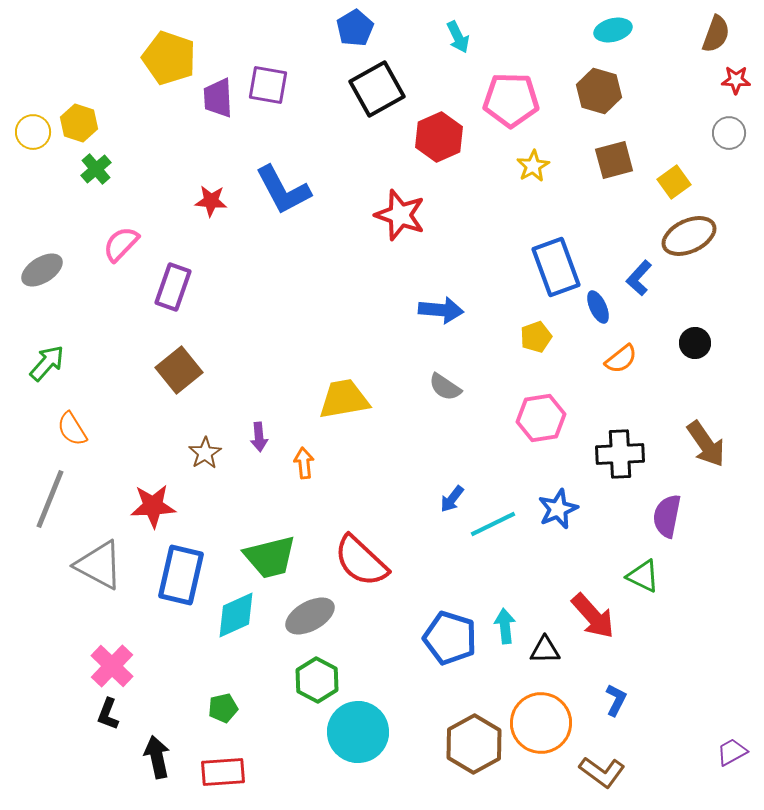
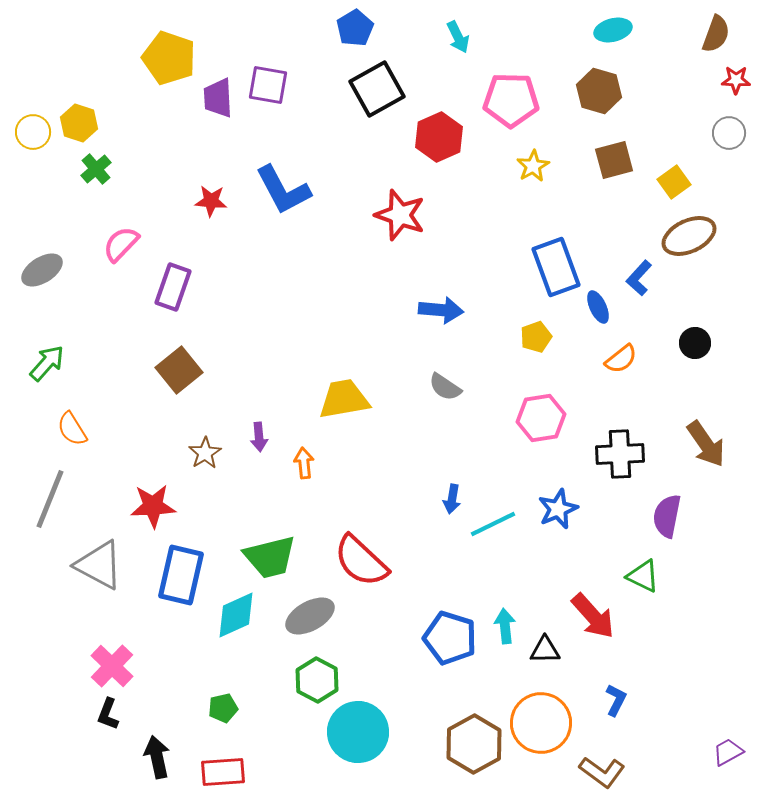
blue arrow at (452, 499): rotated 28 degrees counterclockwise
purple trapezoid at (732, 752): moved 4 px left
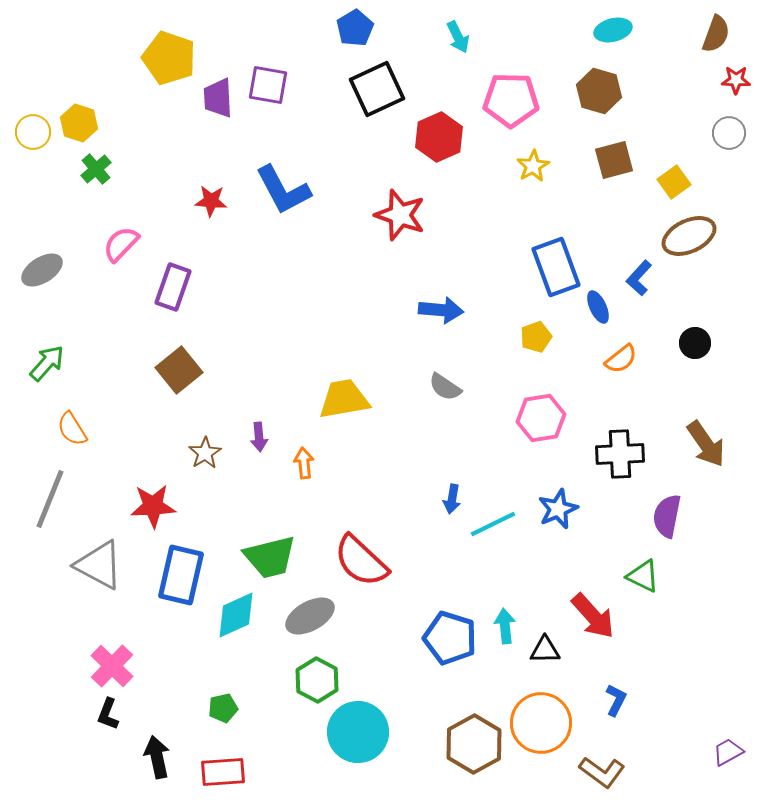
black square at (377, 89): rotated 4 degrees clockwise
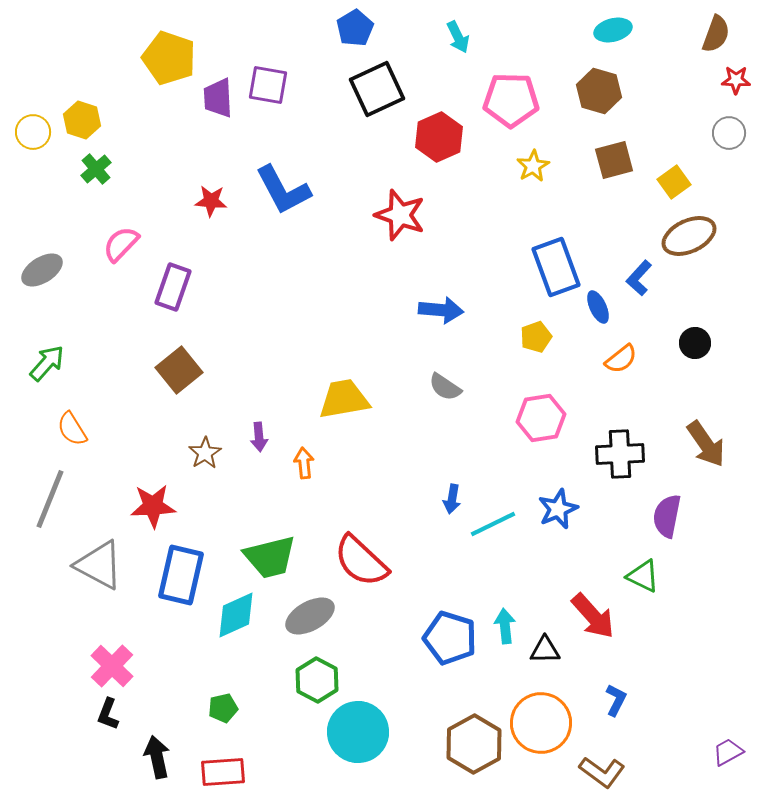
yellow hexagon at (79, 123): moved 3 px right, 3 px up
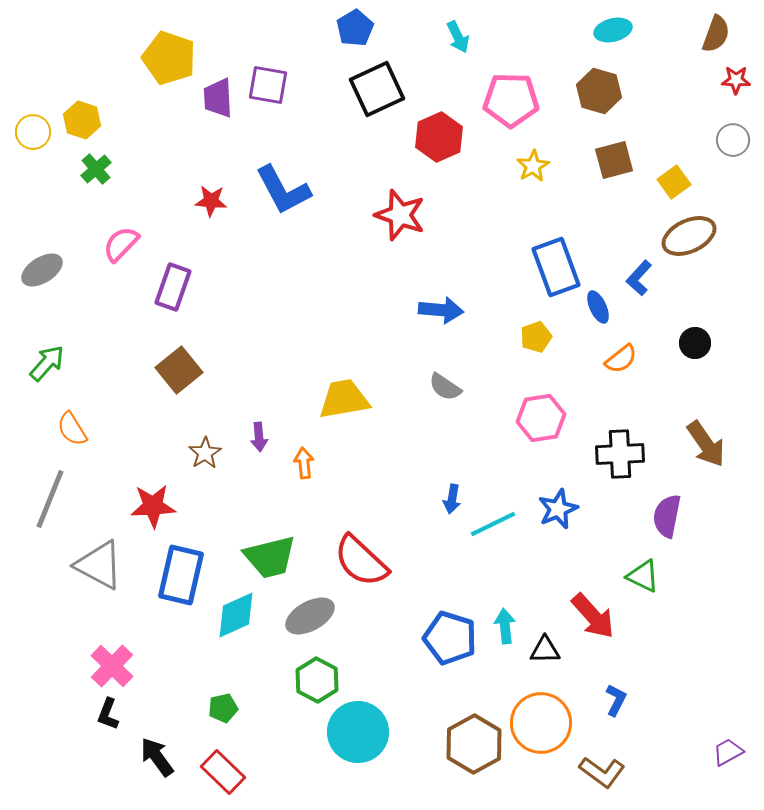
gray circle at (729, 133): moved 4 px right, 7 px down
black arrow at (157, 757): rotated 24 degrees counterclockwise
red rectangle at (223, 772): rotated 48 degrees clockwise
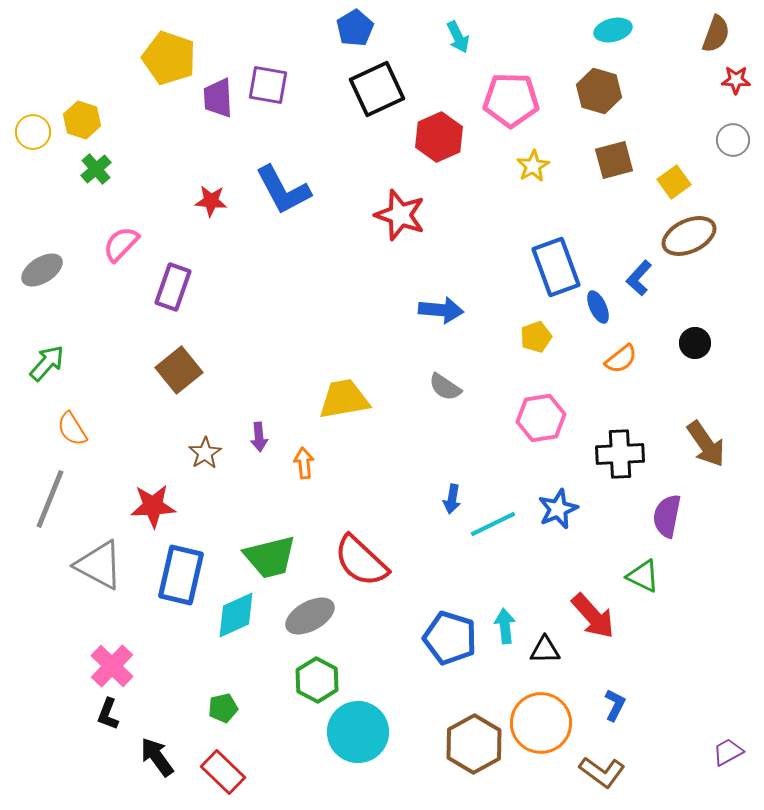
blue L-shape at (616, 700): moved 1 px left, 5 px down
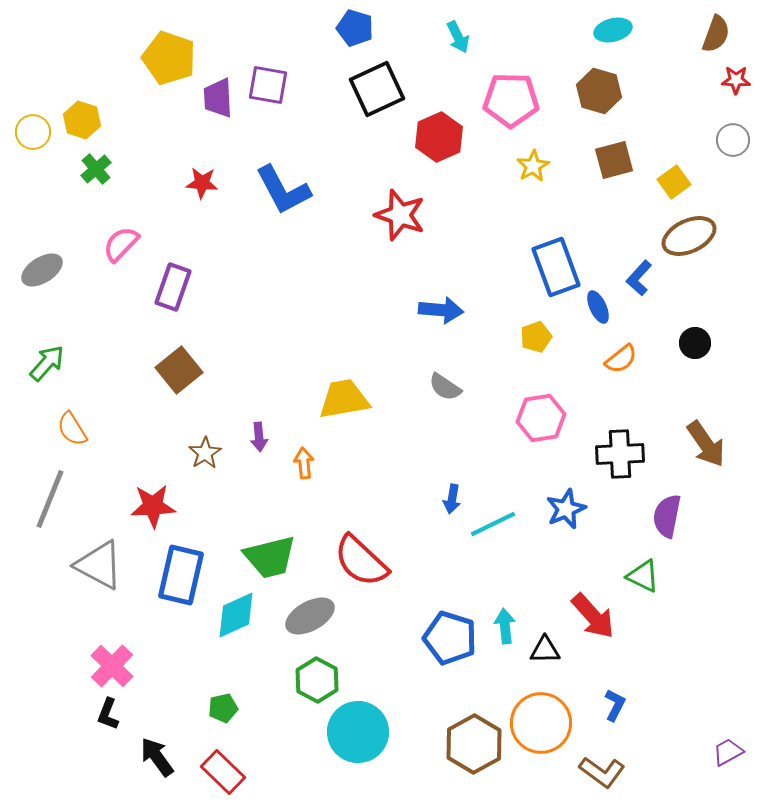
blue pentagon at (355, 28): rotated 24 degrees counterclockwise
red star at (211, 201): moved 9 px left, 18 px up
blue star at (558, 509): moved 8 px right
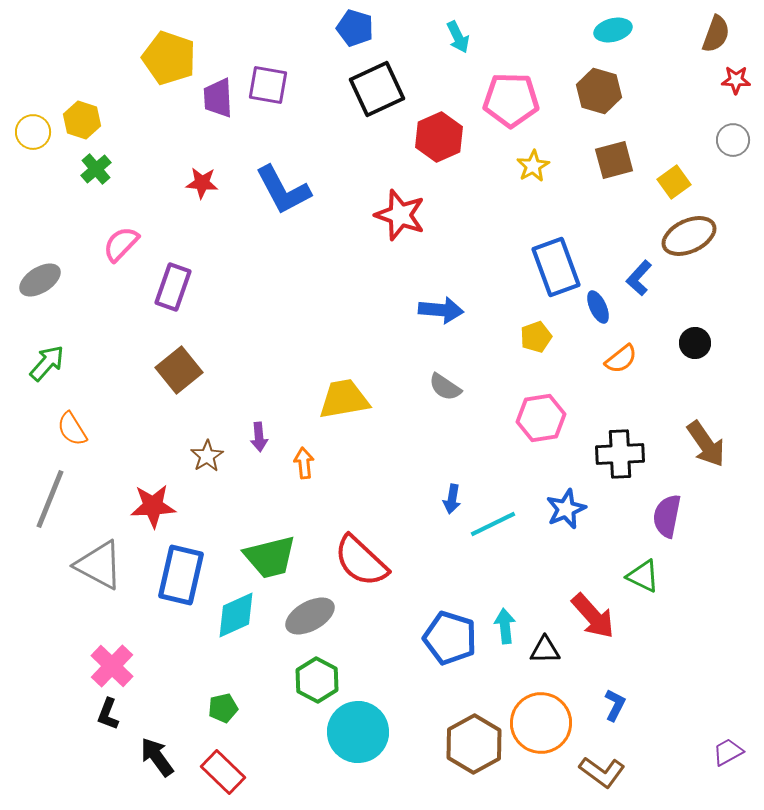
gray ellipse at (42, 270): moved 2 px left, 10 px down
brown star at (205, 453): moved 2 px right, 3 px down
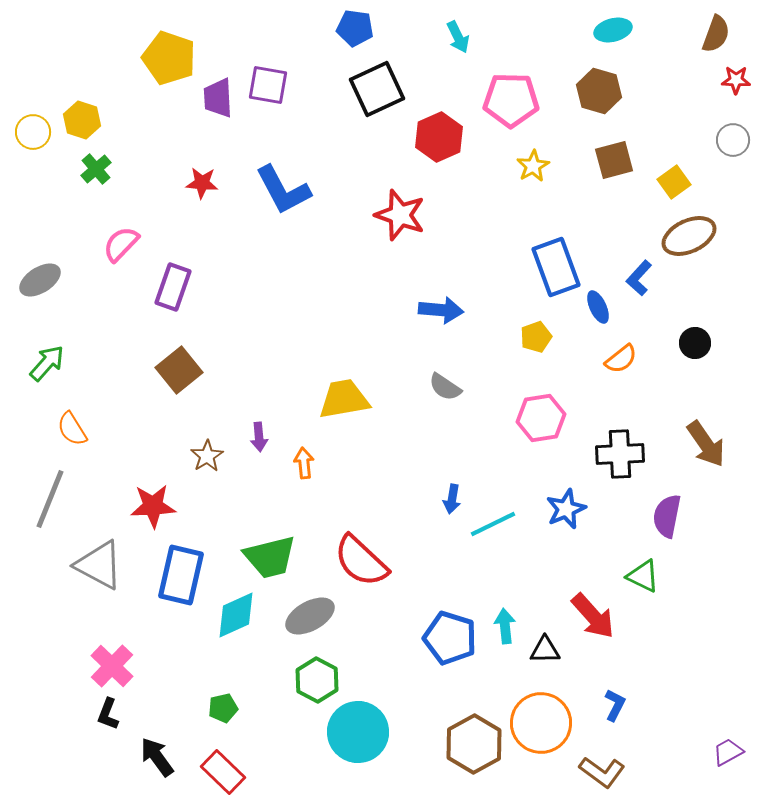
blue pentagon at (355, 28): rotated 9 degrees counterclockwise
